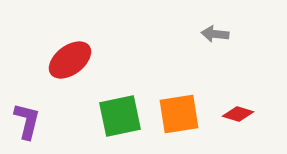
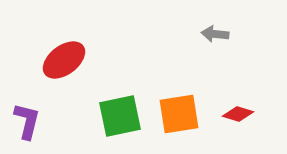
red ellipse: moved 6 px left
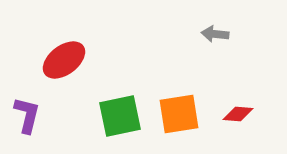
red diamond: rotated 12 degrees counterclockwise
purple L-shape: moved 6 px up
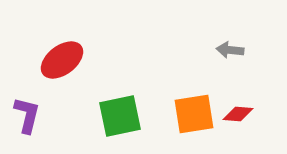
gray arrow: moved 15 px right, 16 px down
red ellipse: moved 2 px left
orange square: moved 15 px right
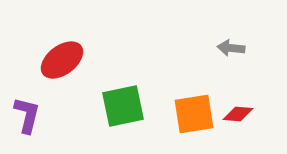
gray arrow: moved 1 px right, 2 px up
green square: moved 3 px right, 10 px up
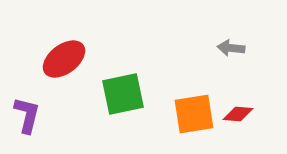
red ellipse: moved 2 px right, 1 px up
green square: moved 12 px up
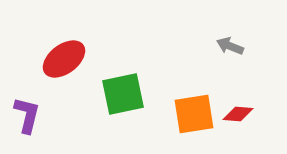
gray arrow: moved 1 px left, 2 px up; rotated 16 degrees clockwise
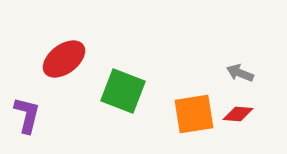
gray arrow: moved 10 px right, 27 px down
green square: moved 3 px up; rotated 33 degrees clockwise
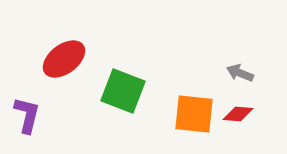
orange square: rotated 15 degrees clockwise
